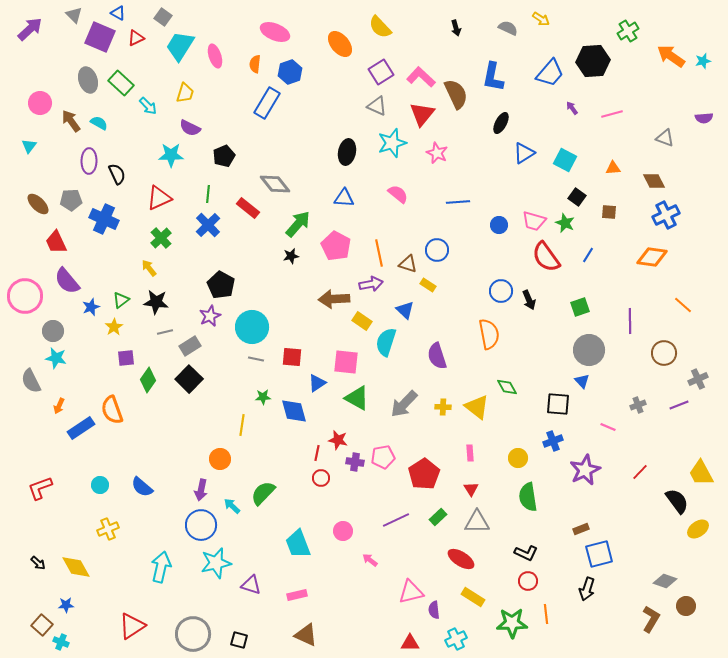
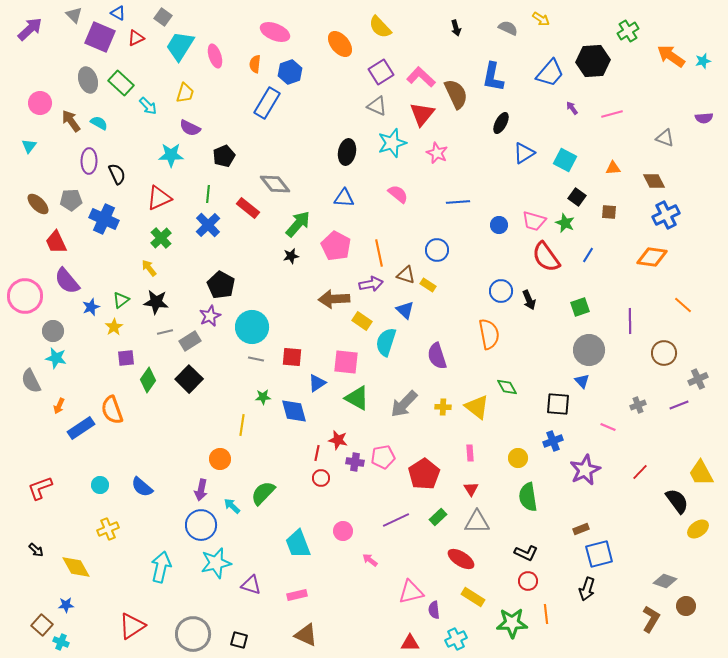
brown triangle at (408, 264): moved 2 px left, 11 px down
gray rectangle at (190, 346): moved 5 px up
black arrow at (38, 563): moved 2 px left, 13 px up
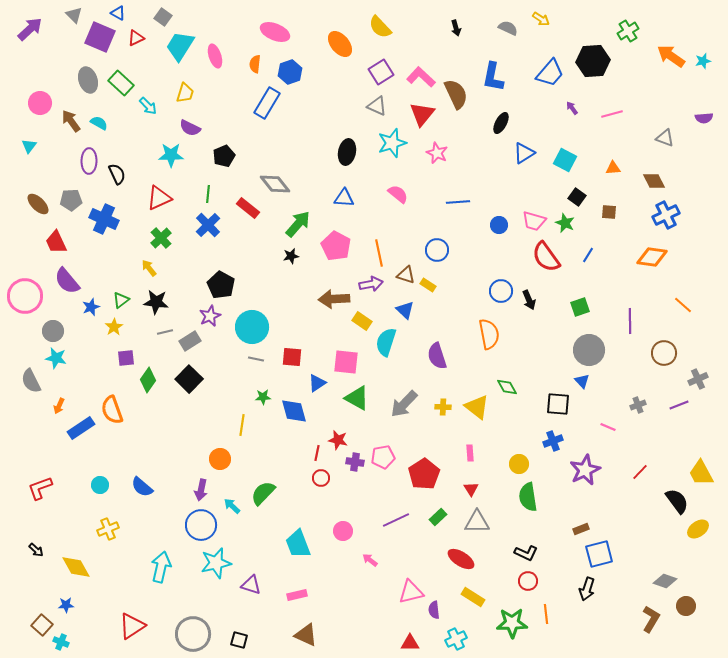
yellow circle at (518, 458): moved 1 px right, 6 px down
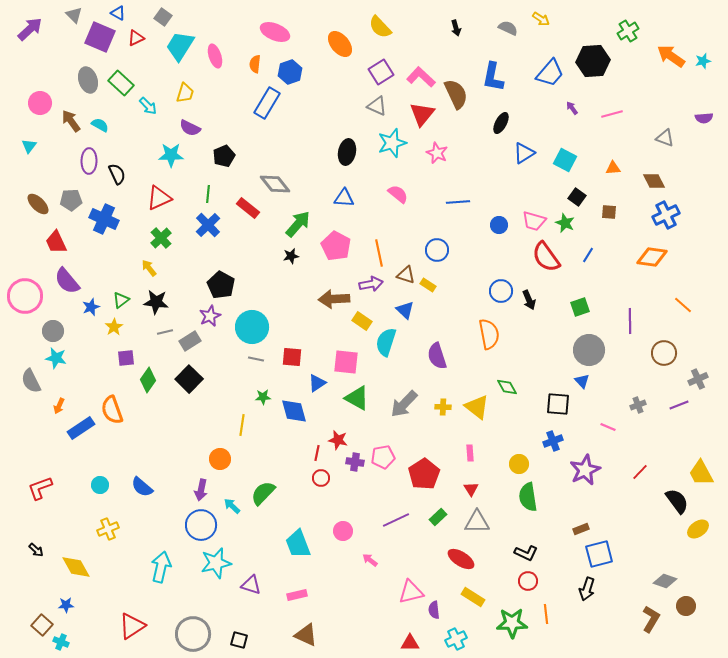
cyan semicircle at (99, 123): moved 1 px right, 2 px down
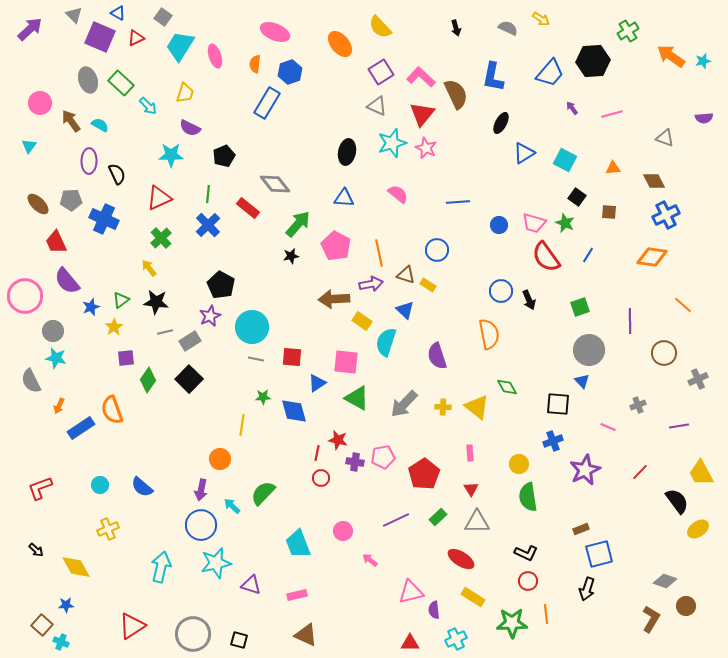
pink star at (437, 153): moved 11 px left, 5 px up
pink trapezoid at (534, 221): moved 2 px down
purple line at (679, 405): moved 21 px down; rotated 12 degrees clockwise
